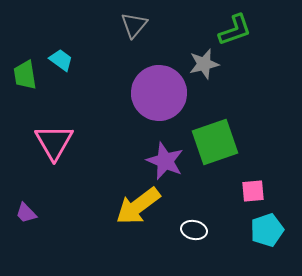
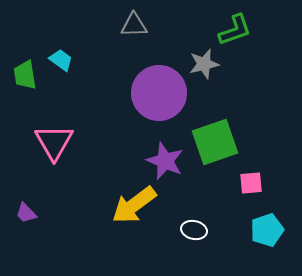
gray triangle: rotated 48 degrees clockwise
pink square: moved 2 px left, 8 px up
yellow arrow: moved 4 px left, 1 px up
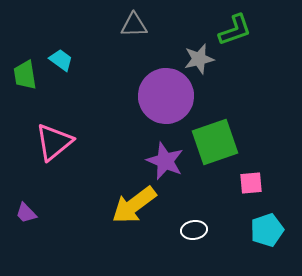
gray star: moved 5 px left, 5 px up
purple circle: moved 7 px right, 3 px down
pink triangle: rotated 21 degrees clockwise
white ellipse: rotated 20 degrees counterclockwise
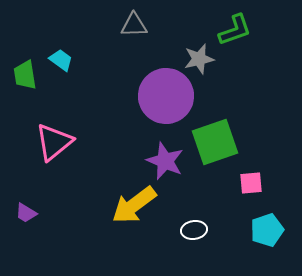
purple trapezoid: rotated 15 degrees counterclockwise
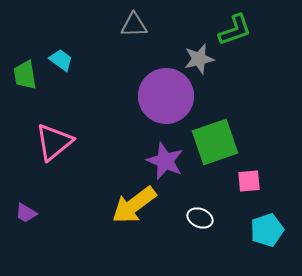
pink square: moved 2 px left, 2 px up
white ellipse: moved 6 px right, 12 px up; rotated 30 degrees clockwise
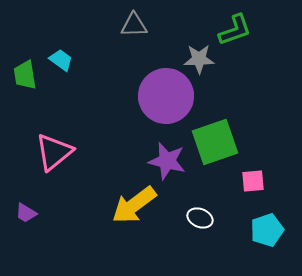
gray star: rotated 12 degrees clockwise
pink triangle: moved 10 px down
purple star: moved 2 px right; rotated 9 degrees counterclockwise
pink square: moved 4 px right
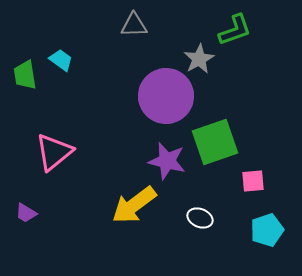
gray star: rotated 28 degrees counterclockwise
